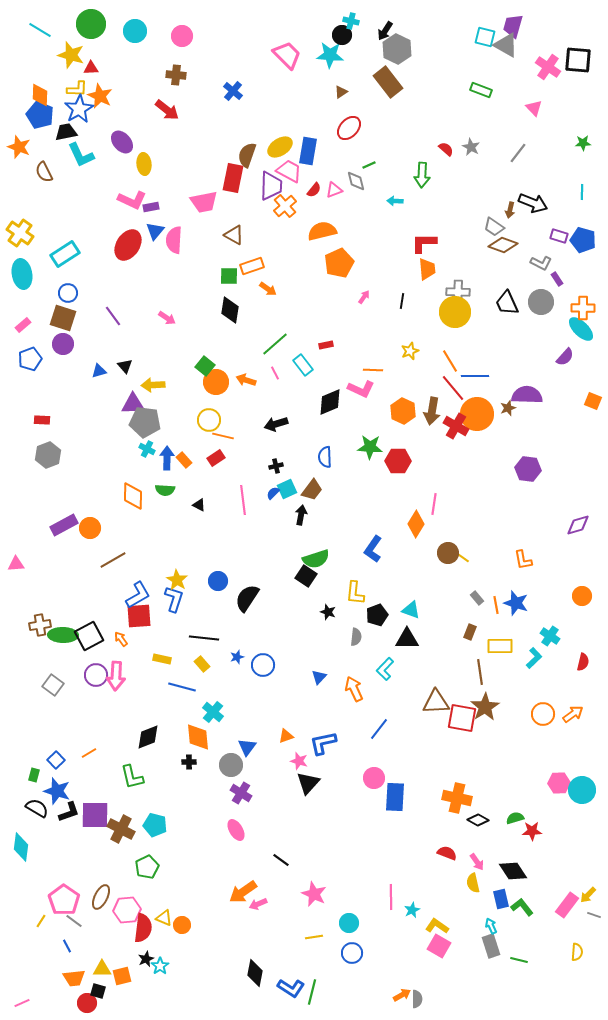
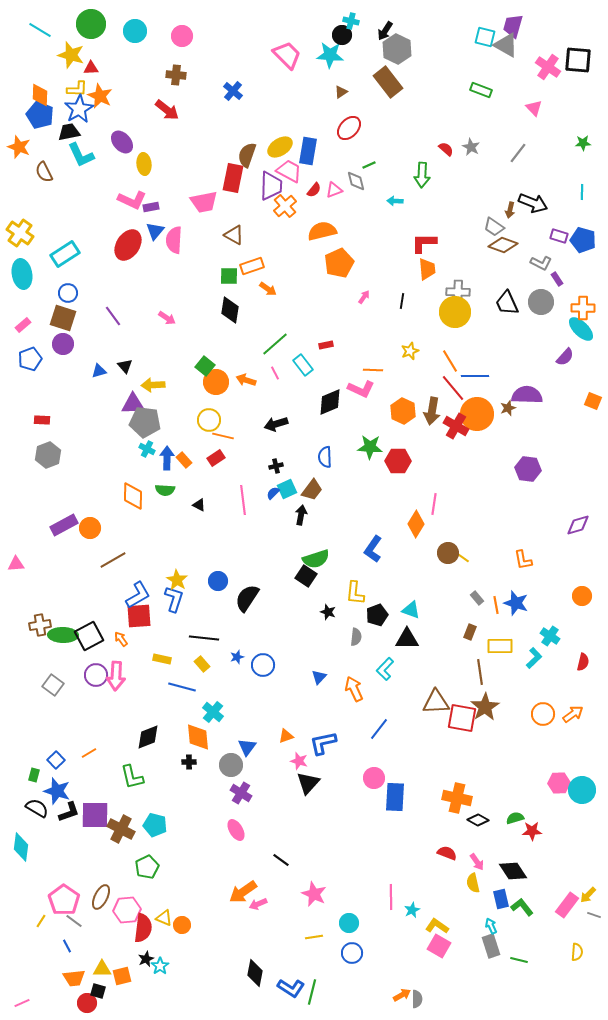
black trapezoid at (66, 132): moved 3 px right
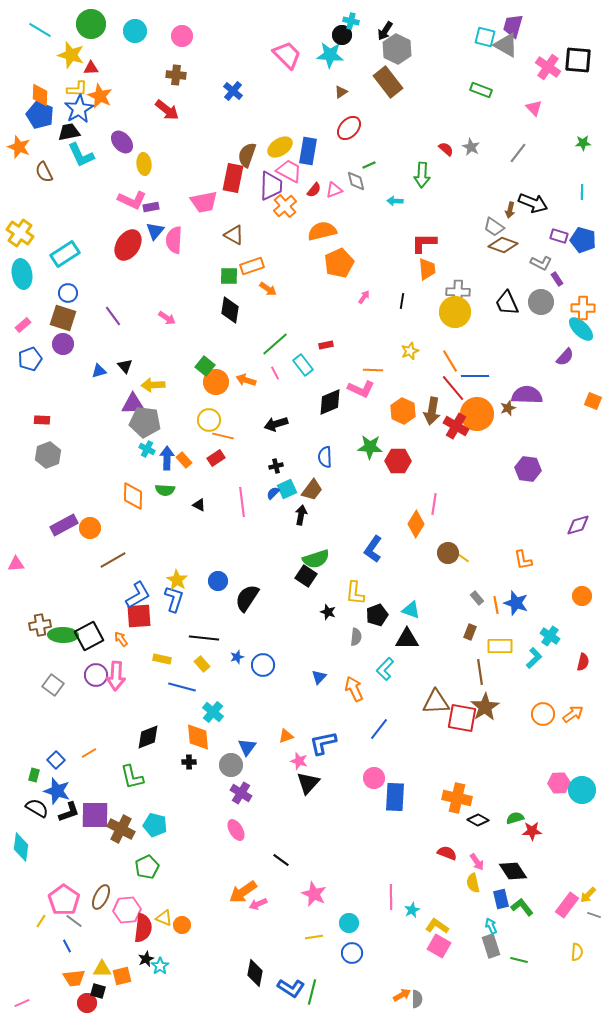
pink line at (243, 500): moved 1 px left, 2 px down
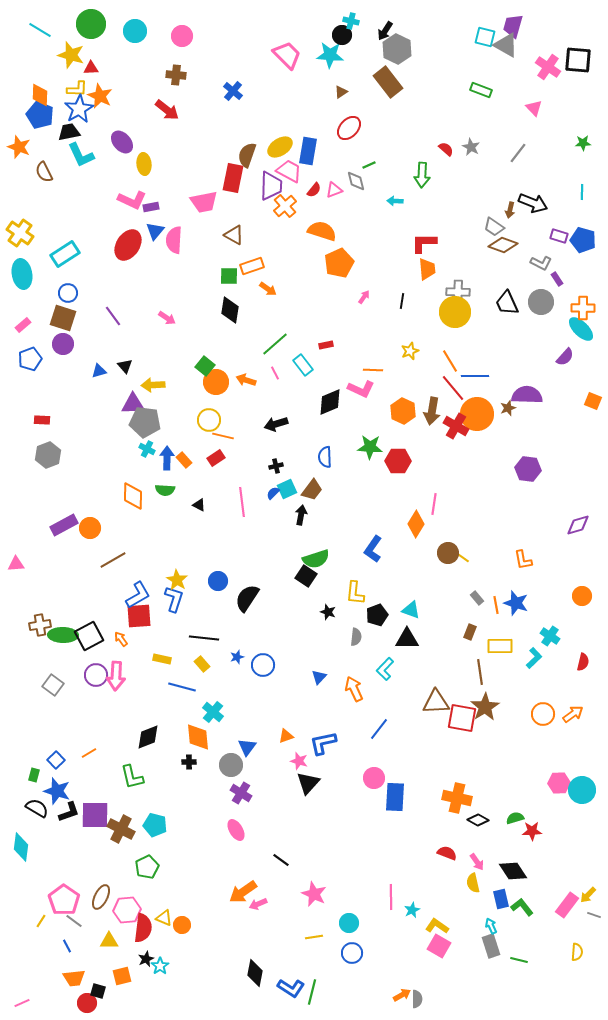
orange semicircle at (322, 231): rotated 32 degrees clockwise
yellow triangle at (102, 969): moved 7 px right, 28 px up
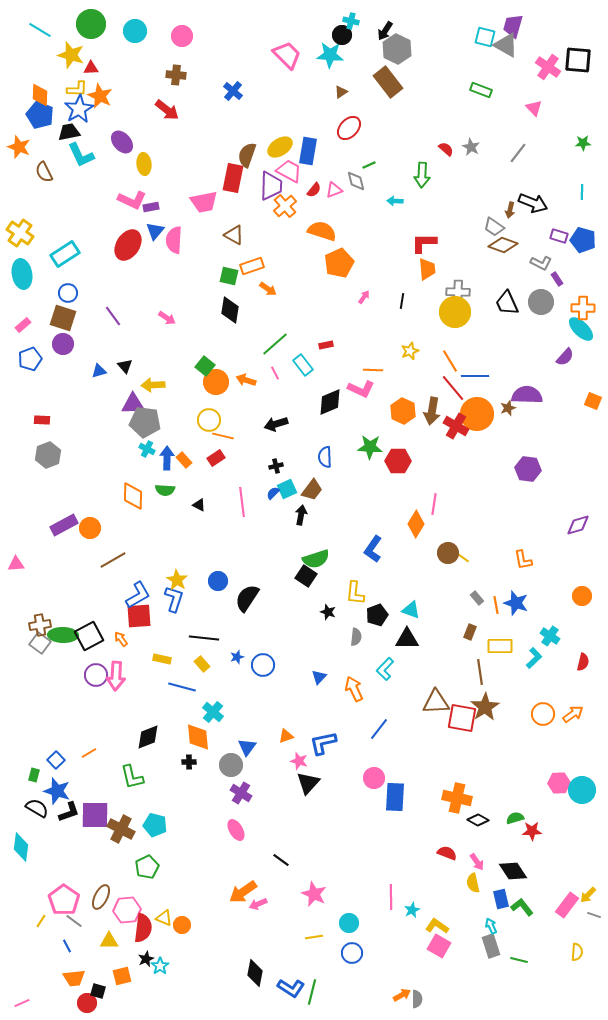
green square at (229, 276): rotated 12 degrees clockwise
gray square at (53, 685): moved 13 px left, 42 px up
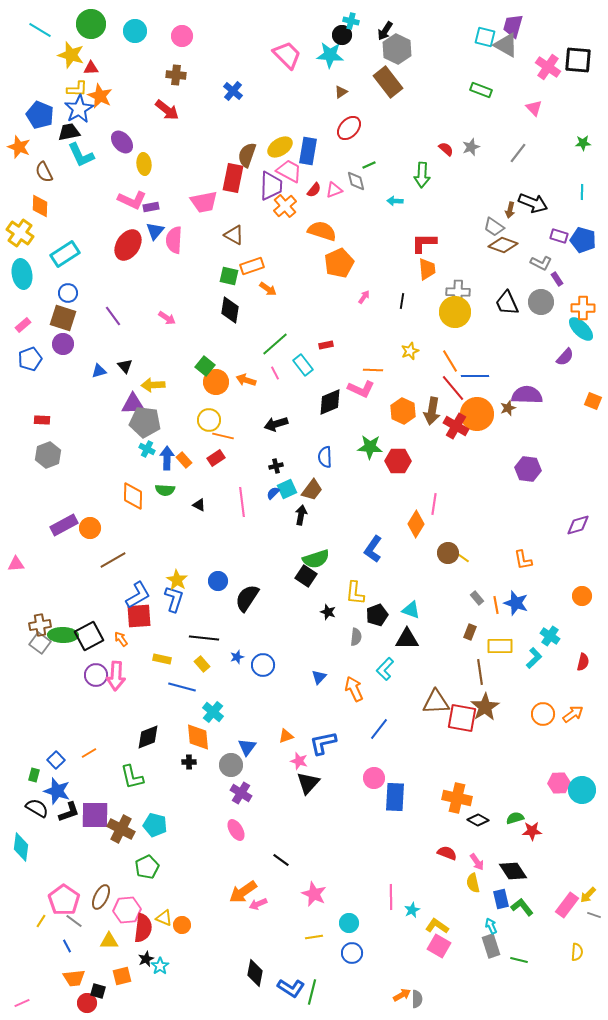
orange diamond at (40, 95): moved 111 px down
gray star at (471, 147): rotated 24 degrees clockwise
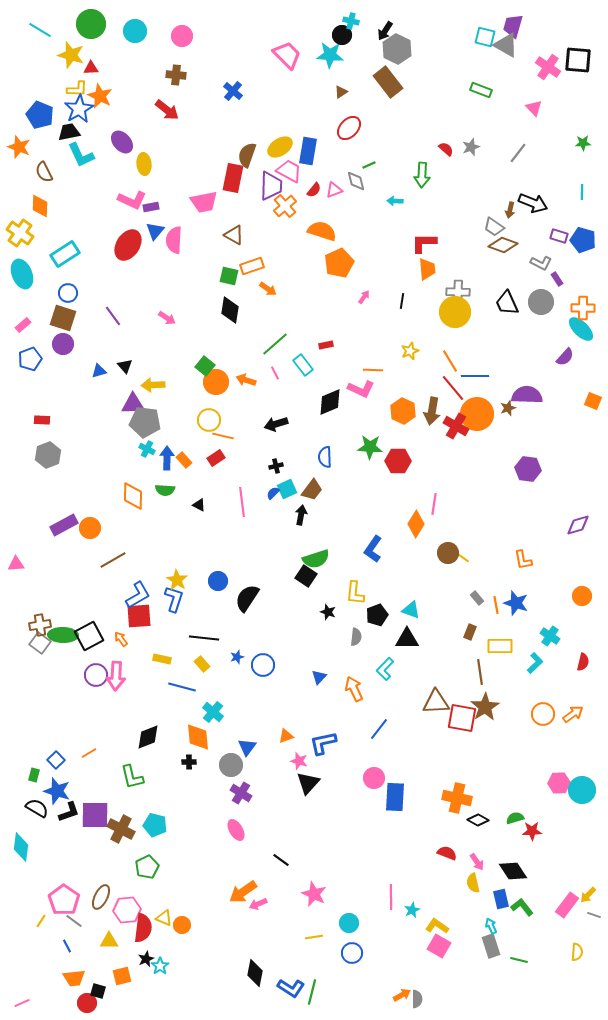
cyan ellipse at (22, 274): rotated 12 degrees counterclockwise
cyan L-shape at (534, 658): moved 1 px right, 5 px down
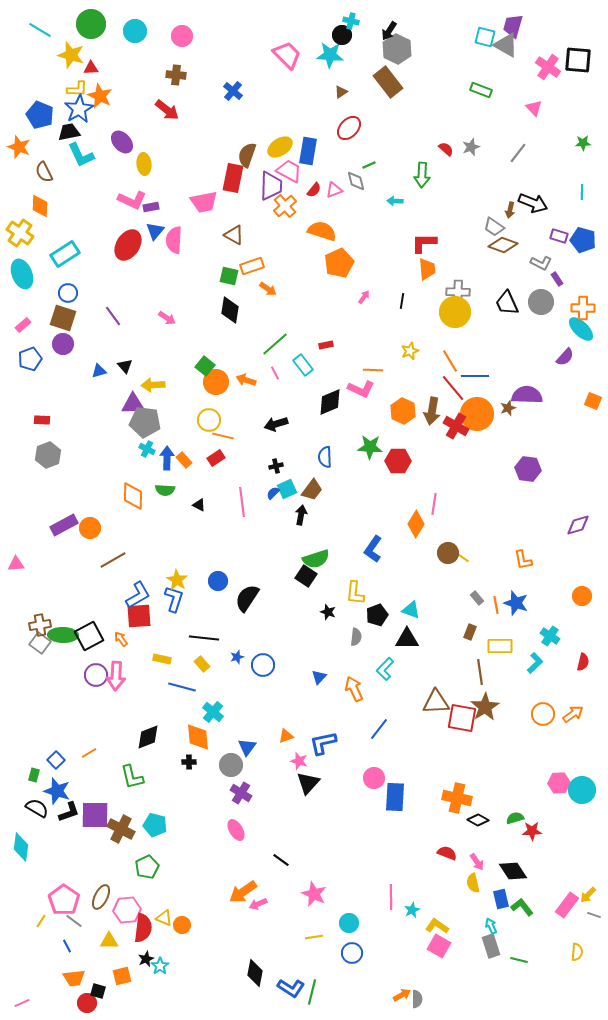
black arrow at (385, 31): moved 4 px right
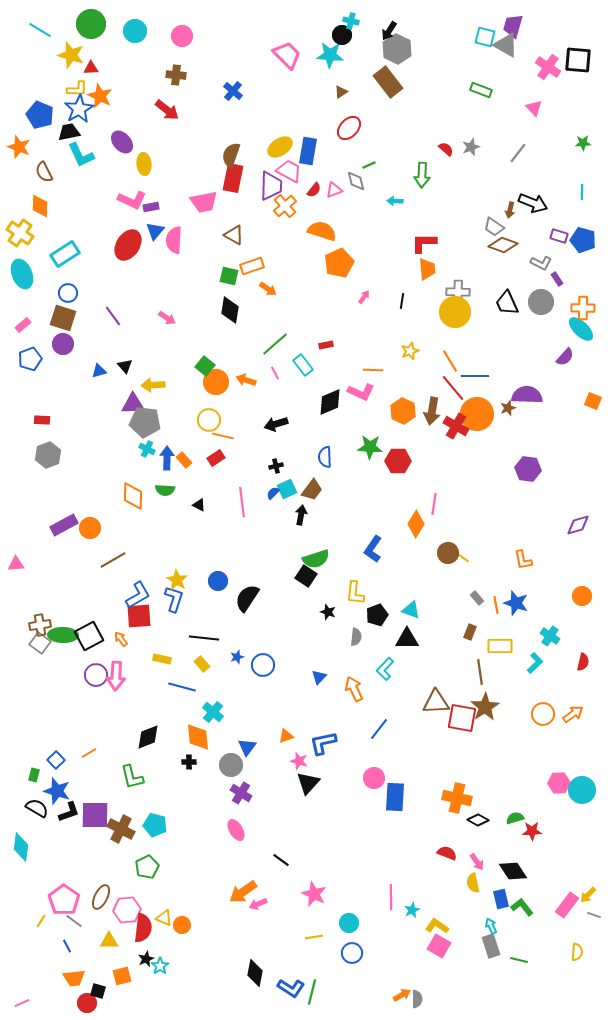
brown semicircle at (247, 155): moved 16 px left
pink L-shape at (361, 389): moved 3 px down
